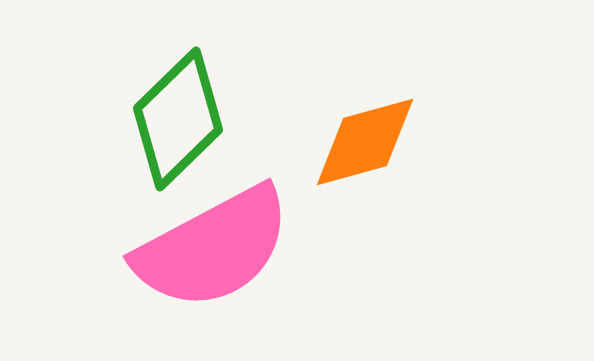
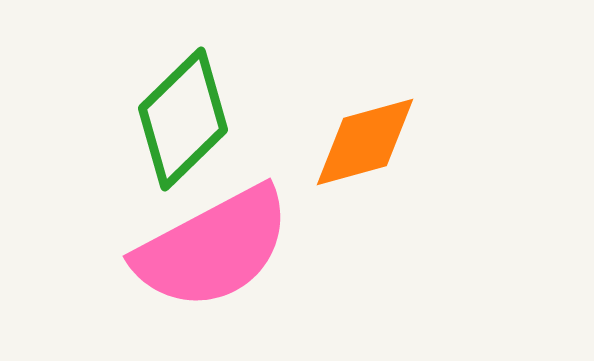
green diamond: moved 5 px right
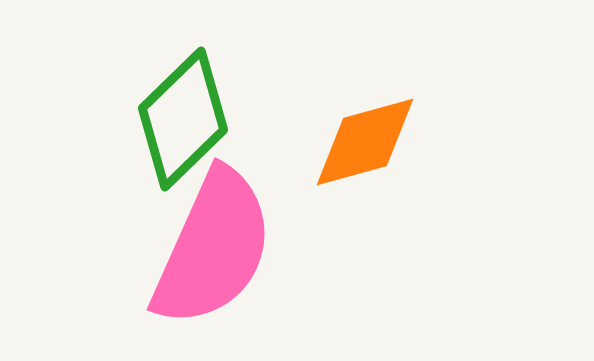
pink semicircle: rotated 38 degrees counterclockwise
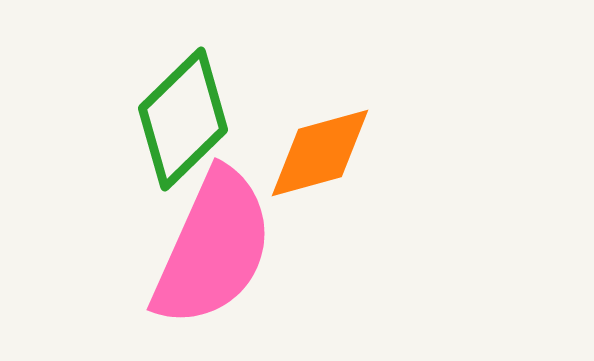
orange diamond: moved 45 px left, 11 px down
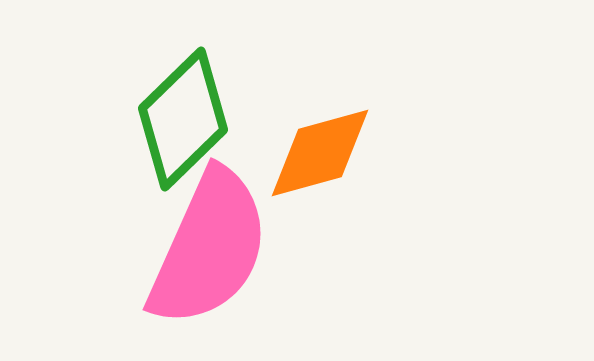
pink semicircle: moved 4 px left
